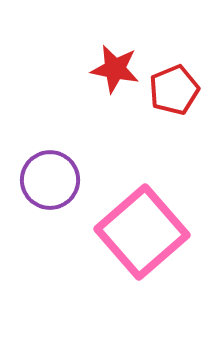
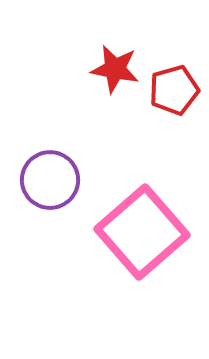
red pentagon: rotated 6 degrees clockwise
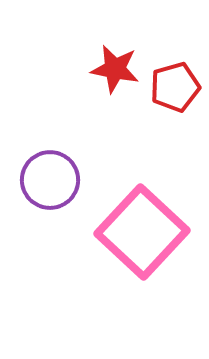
red pentagon: moved 1 px right, 3 px up
pink square: rotated 6 degrees counterclockwise
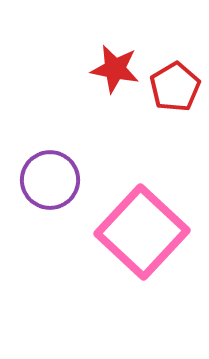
red pentagon: rotated 15 degrees counterclockwise
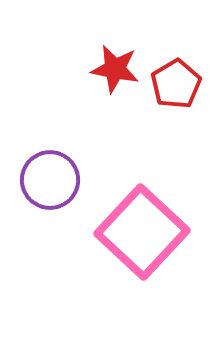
red pentagon: moved 1 px right, 3 px up
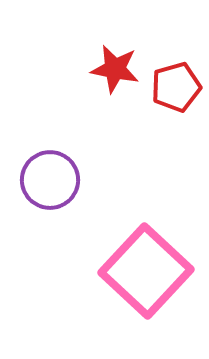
red pentagon: moved 3 px down; rotated 15 degrees clockwise
pink square: moved 4 px right, 39 px down
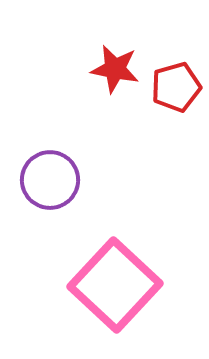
pink square: moved 31 px left, 14 px down
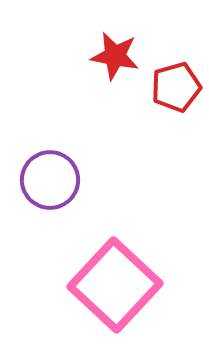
red star: moved 13 px up
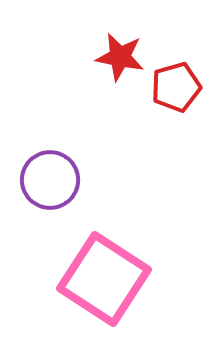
red star: moved 5 px right, 1 px down
pink square: moved 11 px left, 6 px up; rotated 10 degrees counterclockwise
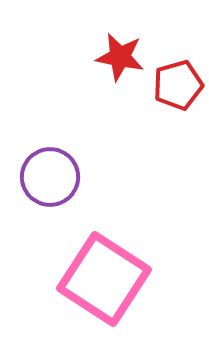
red pentagon: moved 2 px right, 2 px up
purple circle: moved 3 px up
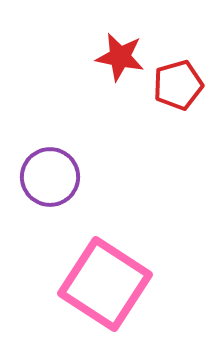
pink square: moved 1 px right, 5 px down
